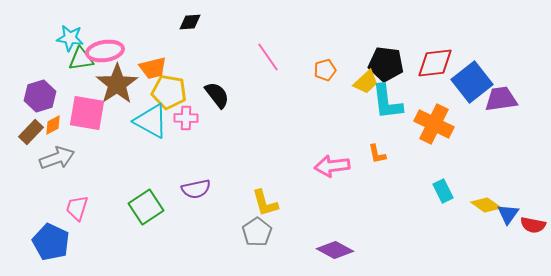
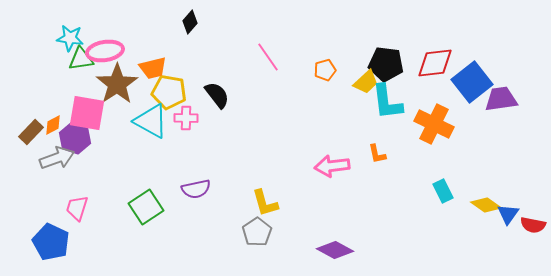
black diamond: rotated 45 degrees counterclockwise
purple hexagon: moved 35 px right, 42 px down; rotated 24 degrees counterclockwise
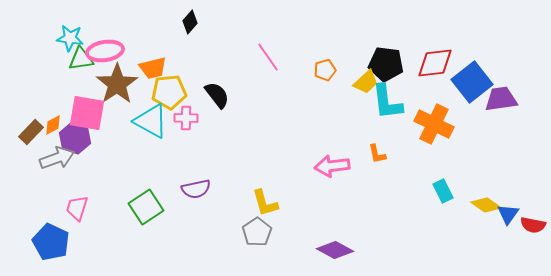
yellow pentagon: rotated 16 degrees counterclockwise
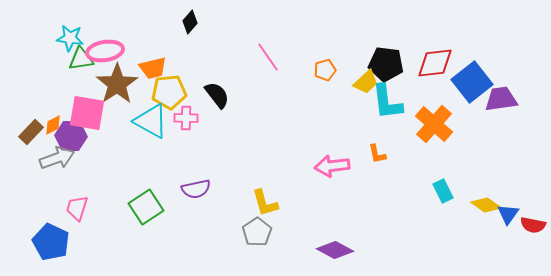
orange cross: rotated 15 degrees clockwise
purple hexagon: moved 4 px left, 2 px up; rotated 16 degrees counterclockwise
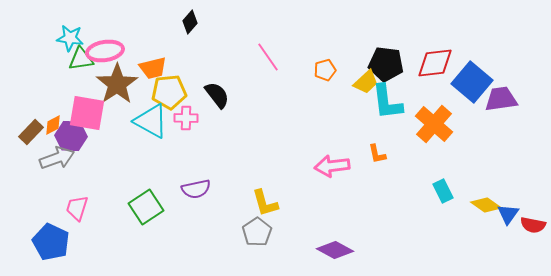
blue square: rotated 12 degrees counterclockwise
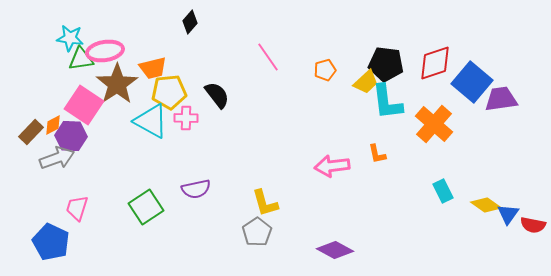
red diamond: rotated 12 degrees counterclockwise
pink square: moved 3 px left, 8 px up; rotated 24 degrees clockwise
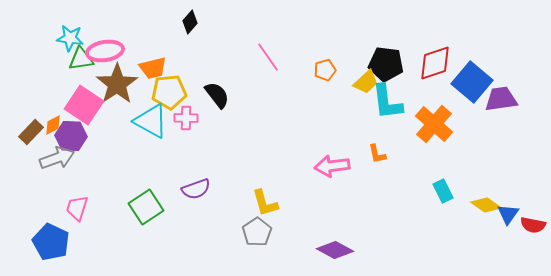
purple semicircle: rotated 8 degrees counterclockwise
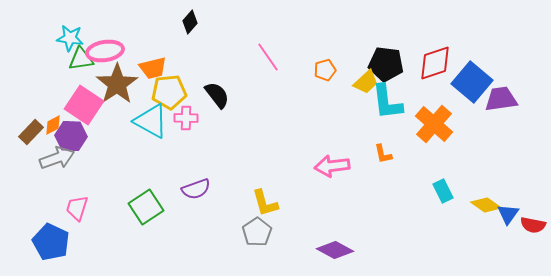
orange L-shape: moved 6 px right
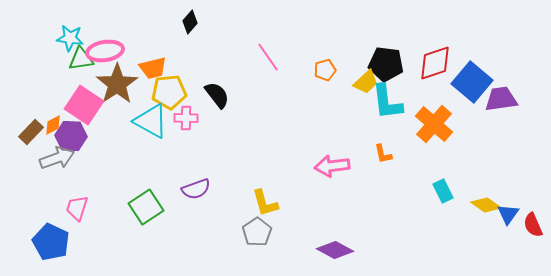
red semicircle: rotated 55 degrees clockwise
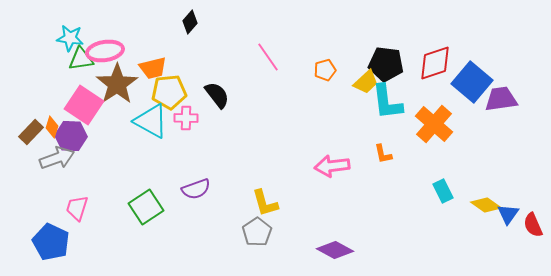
orange diamond: moved 1 px left, 2 px down; rotated 45 degrees counterclockwise
